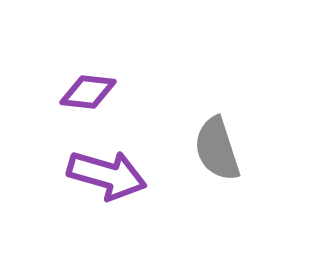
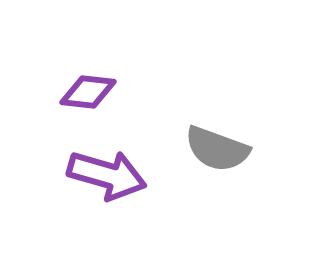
gray semicircle: rotated 52 degrees counterclockwise
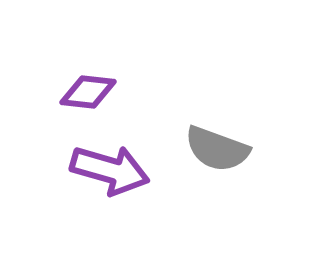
purple arrow: moved 3 px right, 5 px up
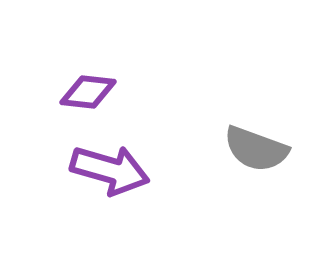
gray semicircle: moved 39 px right
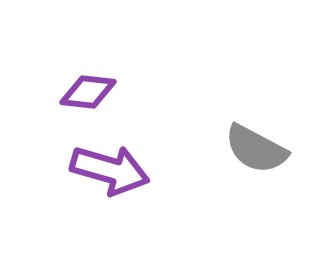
gray semicircle: rotated 8 degrees clockwise
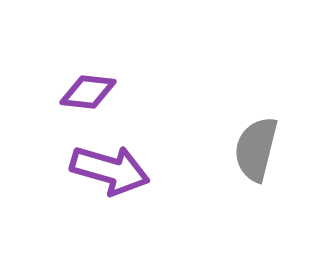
gray semicircle: rotated 76 degrees clockwise
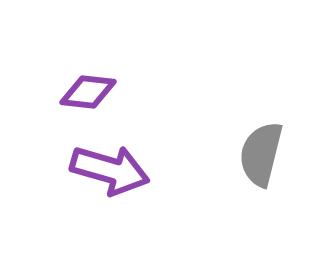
gray semicircle: moved 5 px right, 5 px down
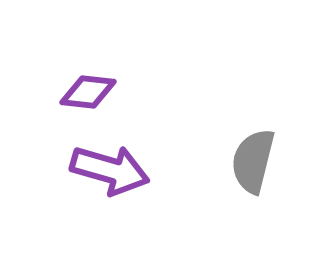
gray semicircle: moved 8 px left, 7 px down
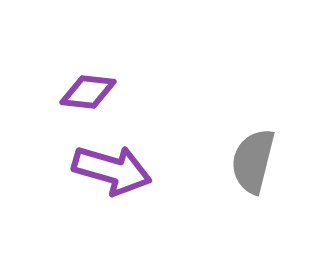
purple arrow: moved 2 px right
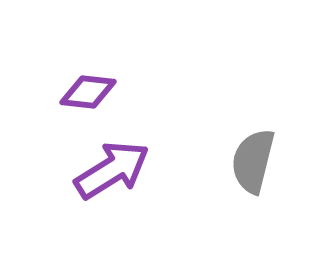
purple arrow: rotated 48 degrees counterclockwise
